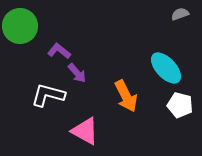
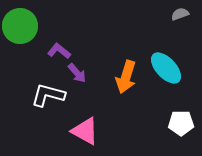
orange arrow: moved 19 px up; rotated 44 degrees clockwise
white pentagon: moved 1 px right, 18 px down; rotated 15 degrees counterclockwise
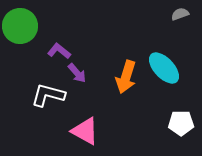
cyan ellipse: moved 2 px left
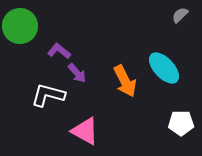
gray semicircle: moved 1 px down; rotated 24 degrees counterclockwise
orange arrow: moved 1 px left, 4 px down; rotated 44 degrees counterclockwise
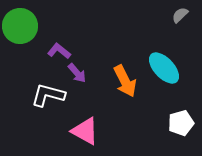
white pentagon: rotated 15 degrees counterclockwise
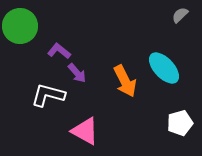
white pentagon: moved 1 px left
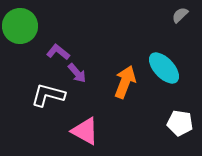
purple L-shape: moved 1 px left, 1 px down
orange arrow: moved 1 px down; rotated 132 degrees counterclockwise
white pentagon: rotated 25 degrees clockwise
